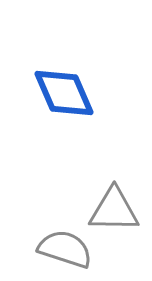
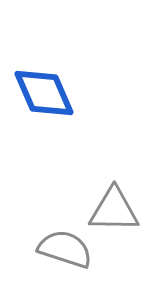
blue diamond: moved 20 px left
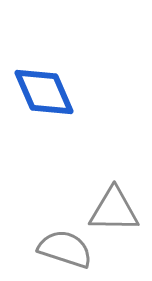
blue diamond: moved 1 px up
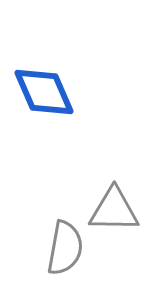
gray semicircle: moved 1 px up; rotated 82 degrees clockwise
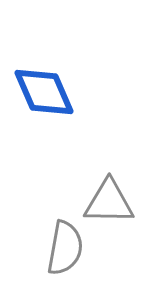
gray triangle: moved 5 px left, 8 px up
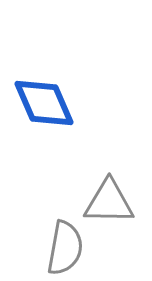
blue diamond: moved 11 px down
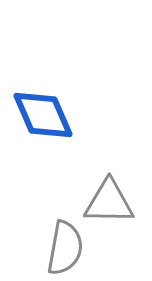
blue diamond: moved 1 px left, 12 px down
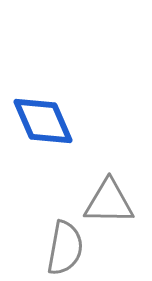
blue diamond: moved 6 px down
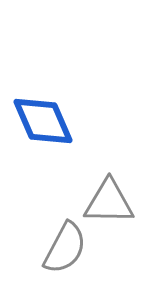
gray semicircle: rotated 18 degrees clockwise
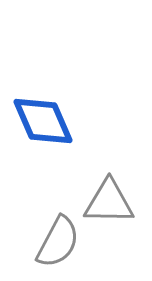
gray semicircle: moved 7 px left, 6 px up
